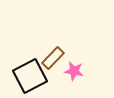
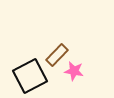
brown rectangle: moved 4 px right, 3 px up
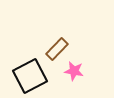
brown rectangle: moved 6 px up
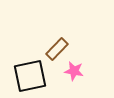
black square: rotated 16 degrees clockwise
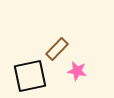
pink star: moved 3 px right
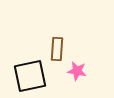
brown rectangle: rotated 40 degrees counterclockwise
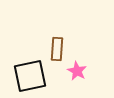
pink star: rotated 18 degrees clockwise
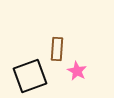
black square: rotated 8 degrees counterclockwise
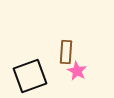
brown rectangle: moved 9 px right, 3 px down
